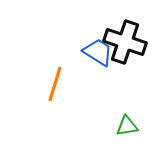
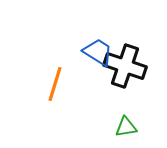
black cross: moved 24 px down
green triangle: moved 1 px left, 1 px down
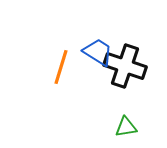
orange line: moved 6 px right, 17 px up
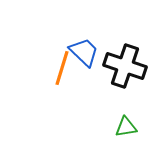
blue trapezoid: moved 14 px left; rotated 12 degrees clockwise
orange line: moved 1 px right, 1 px down
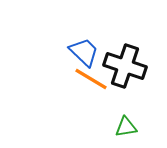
orange line: moved 29 px right, 11 px down; rotated 76 degrees counterclockwise
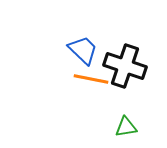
blue trapezoid: moved 1 px left, 2 px up
orange line: rotated 20 degrees counterclockwise
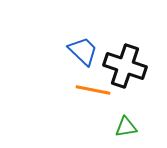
blue trapezoid: moved 1 px down
orange line: moved 2 px right, 11 px down
